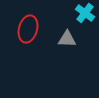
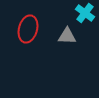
gray triangle: moved 3 px up
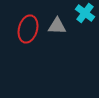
gray triangle: moved 10 px left, 10 px up
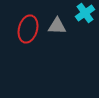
cyan cross: rotated 18 degrees clockwise
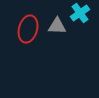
cyan cross: moved 5 px left
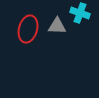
cyan cross: rotated 36 degrees counterclockwise
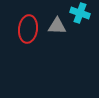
red ellipse: rotated 8 degrees counterclockwise
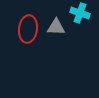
gray triangle: moved 1 px left, 1 px down
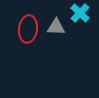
cyan cross: rotated 24 degrees clockwise
